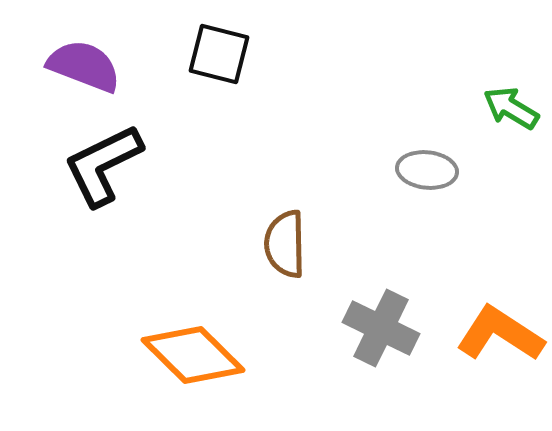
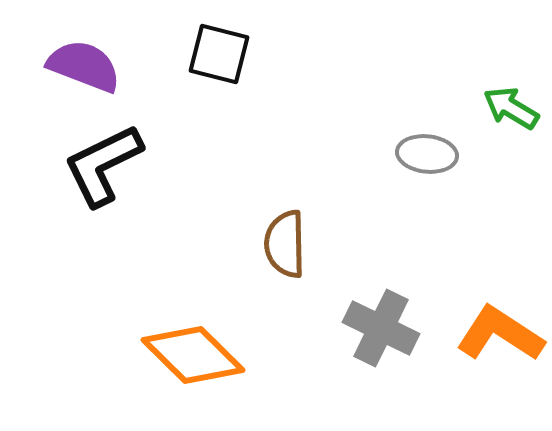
gray ellipse: moved 16 px up
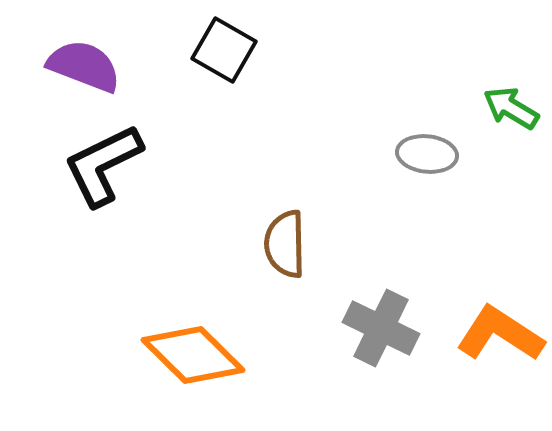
black square: moved 5 px right, 4 px up; rotated 16 degrees clockwise
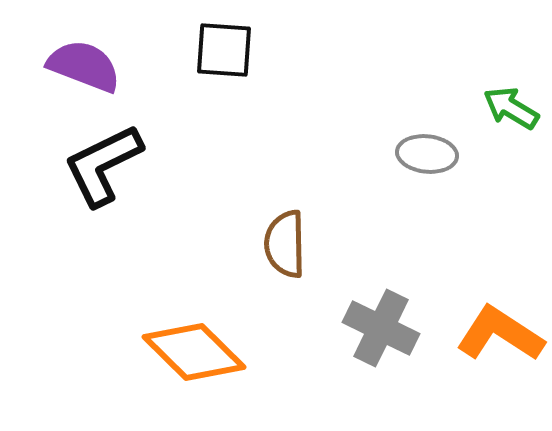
black square: rotated 26 degrees counterclockwise
orange diamond: moved 1 px right, 3 px up
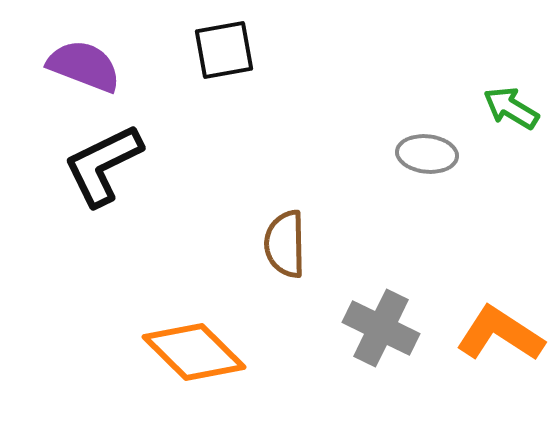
black square: rotated 14 degrees counterclockwise
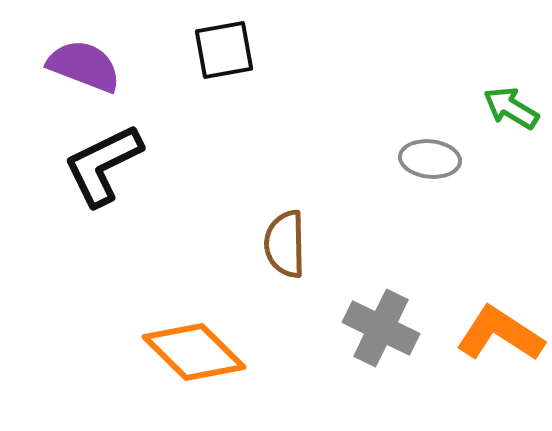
gray ellipse: moved 3 px right, 5 px down
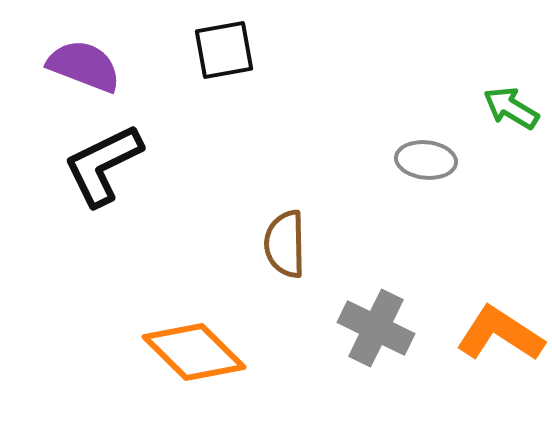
gray ellipse: moved 4 px left, 1 px down
gray cross: moved 5 px left
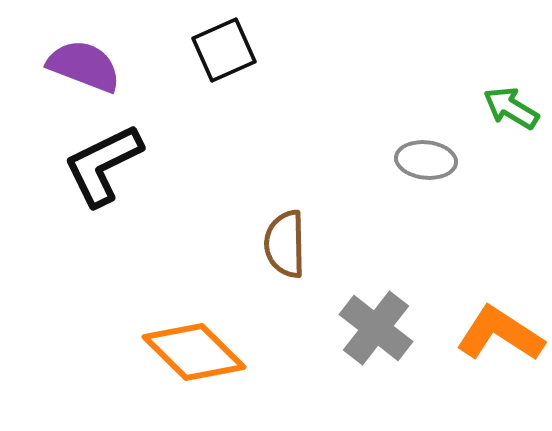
black square: rotated 14 degrees counterclockwise
gray cross: rotated 12 degrees clockwise
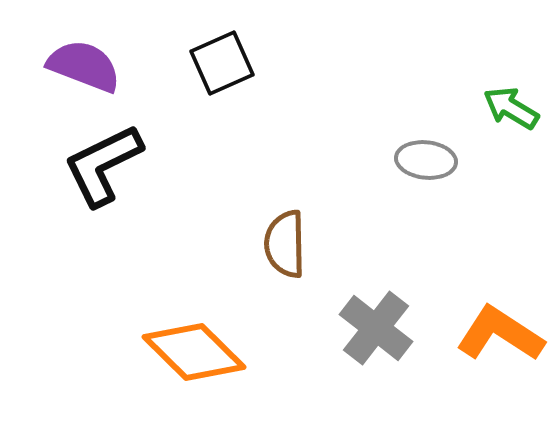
black square: moved 2 px left, 13 px down
